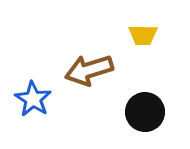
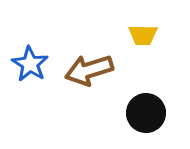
blue star: moved 3 px left, 35 px up
black circle: moved 1 px right, 1 px down
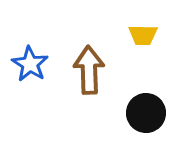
brown arrow: rotated 105 degrees clockwise
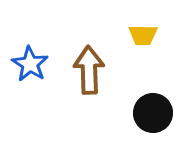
black circle: moved 7 px right
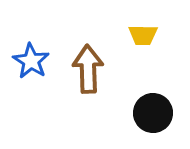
blue star: moved 1 px right, 3 px up
brown arrow: moved 1 px left, 1 px up
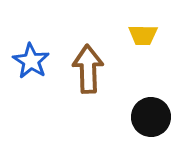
black circle: moved 2 px left, 4 px down
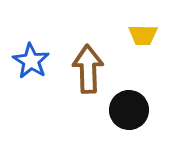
black circle: moved 22 px left, 7 px up
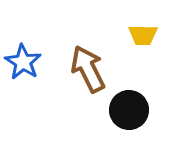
blue star: moved 8 px left, 1 px down
brown arrow: rotated 24 degrees counterclockwise
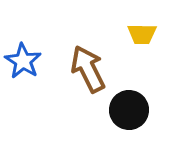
yellow trapezoid: moved 1 px left, 1 px up
blue star: moved 1 px up
